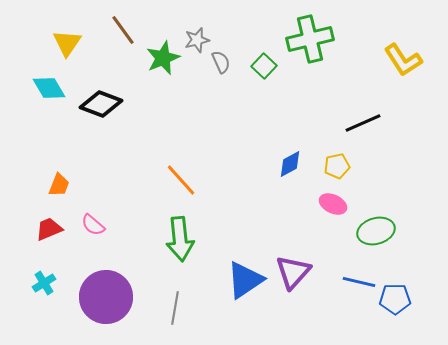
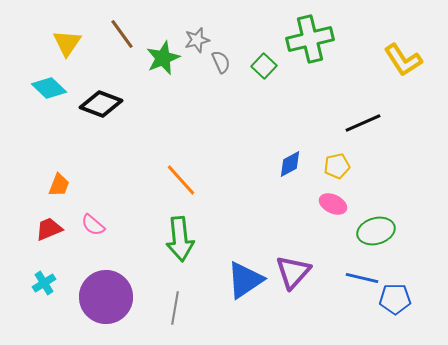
brown line: moved 1 px left, 4 px down
cyan diamond: rotated 16 degrees counterclockwise
blue line: moved 3 px right, 4 px up
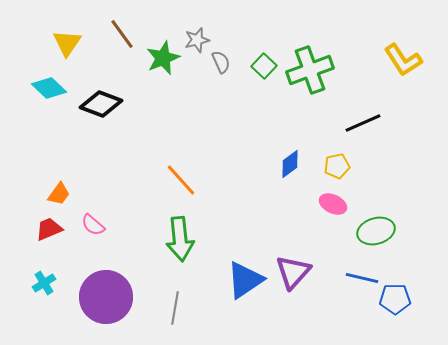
green cross: moved 31 px down; rotated 6 degrees counterclockwise
blue diamond: rotated 8 degrees counterclockwise
orange trapezoid: moved 9 px down; rotated 15 degrees clockwise
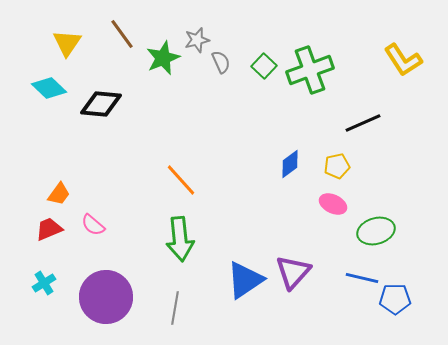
black diamond: rotated 15 degrees counterclockwise
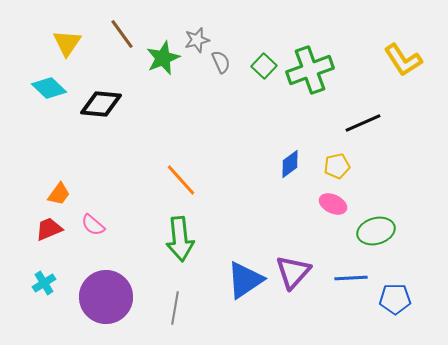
blue line: moved 11 px left; rotated 16 degrees counterclockwise
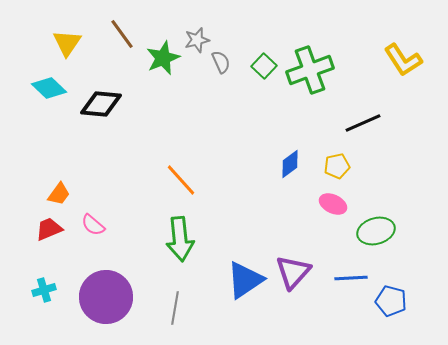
cyan cross: moved 7 px down; rotated 15 degrees clockwise
blue pentagon: moved 4 px left, 2 px down; rotated 16 degrees clockwise
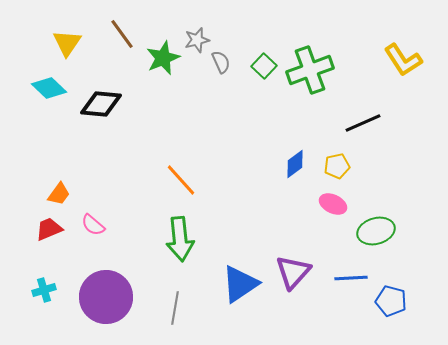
blue diamond: moved 5 px right
blue triangle: moved 5 px left, 4 px down
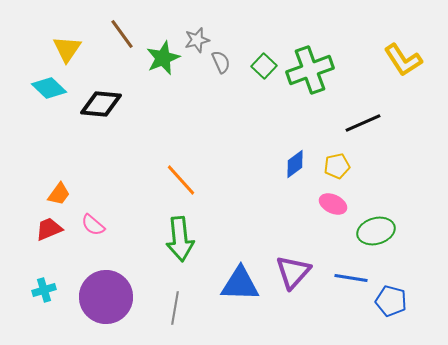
yellow triangle: moved 6 px down
blue line: rotated 12 degrees clockwise
blue triangle: rotated 36 degrees clockwise
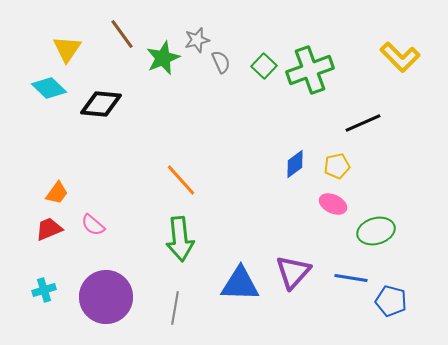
yellow L-shape: moved 3 px left, 3 px up; rotated 12 degrees counterclockwise
orange trapezoid: moved 2 px left, 1 px up
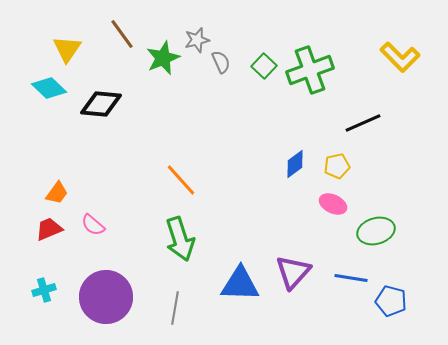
green arrow: rotated 12 degrees counterclockwise
